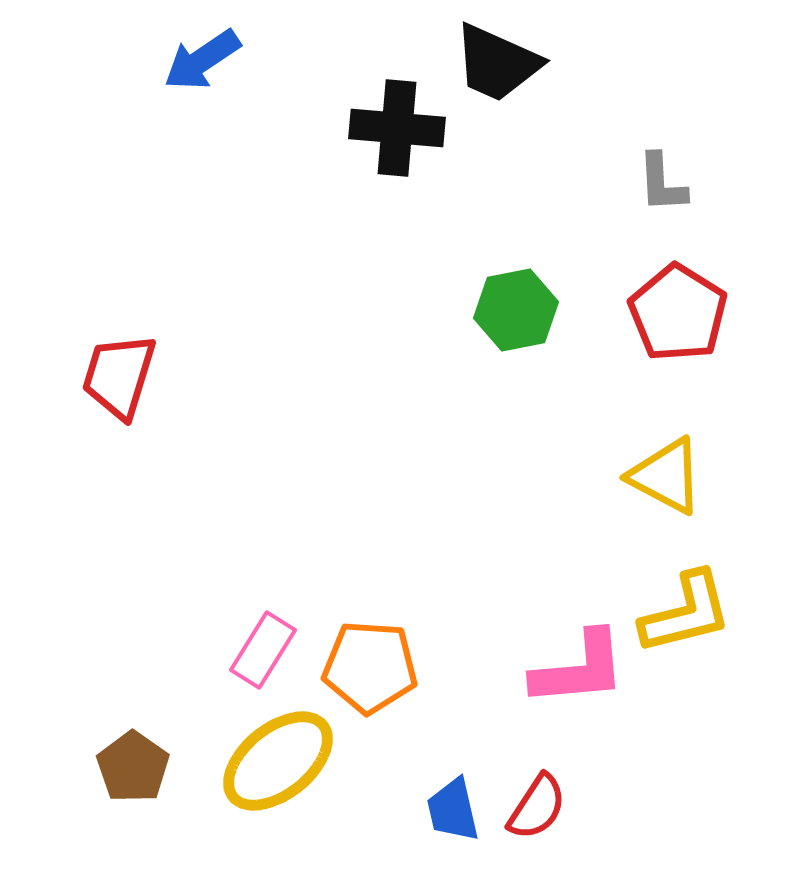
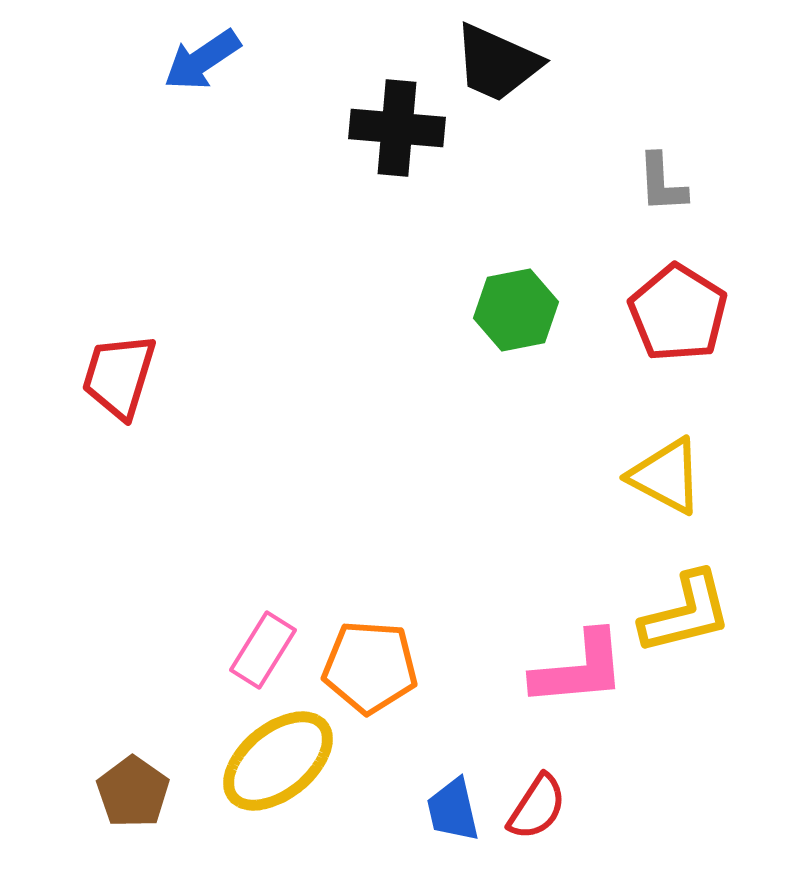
brown pentagon: moved 25 px down
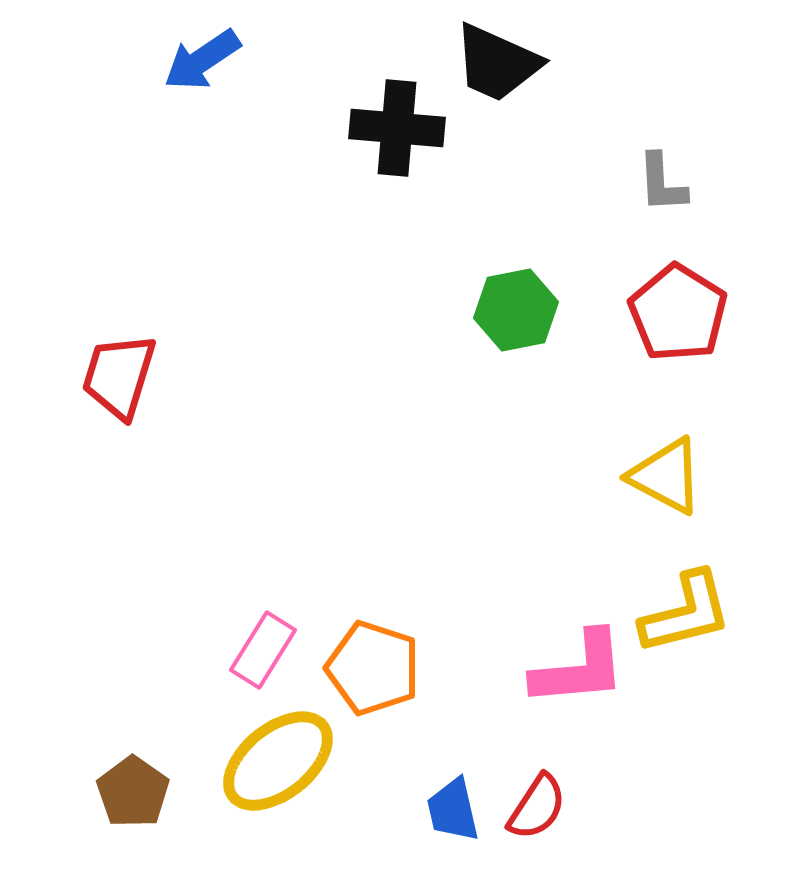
orange pentagon: moved 3 px right, 1 px down; rotated 14 degrees clockwise
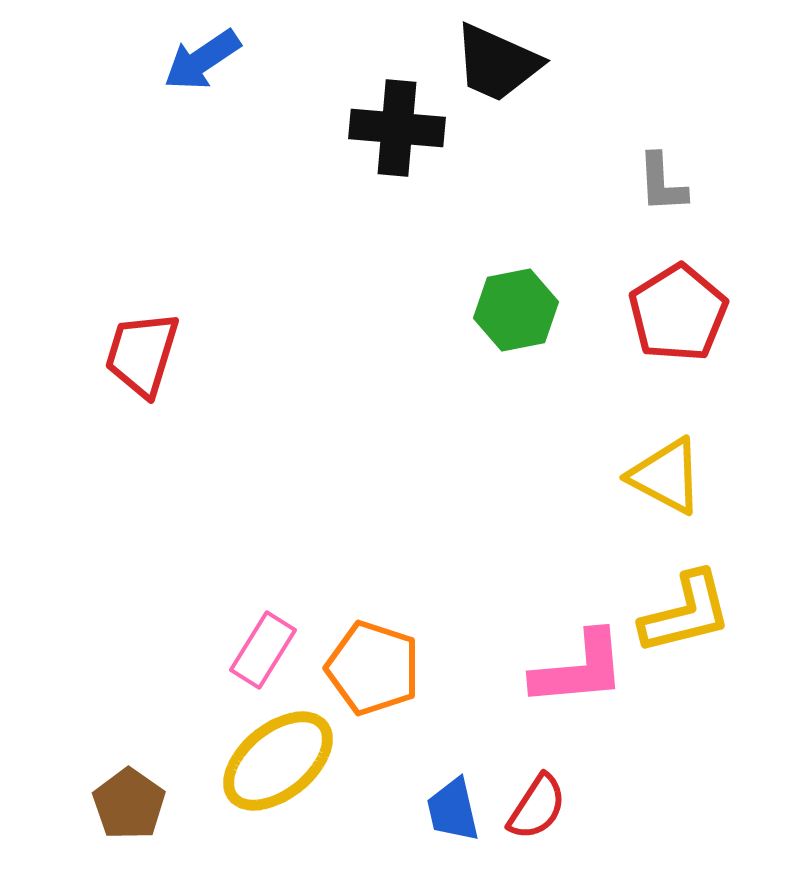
red pentagon: rotated 8 degrees clockwise
red trapezoid: moved 23 px right, 22 px up
brown pentagon: moved 4 px left, 12 px down
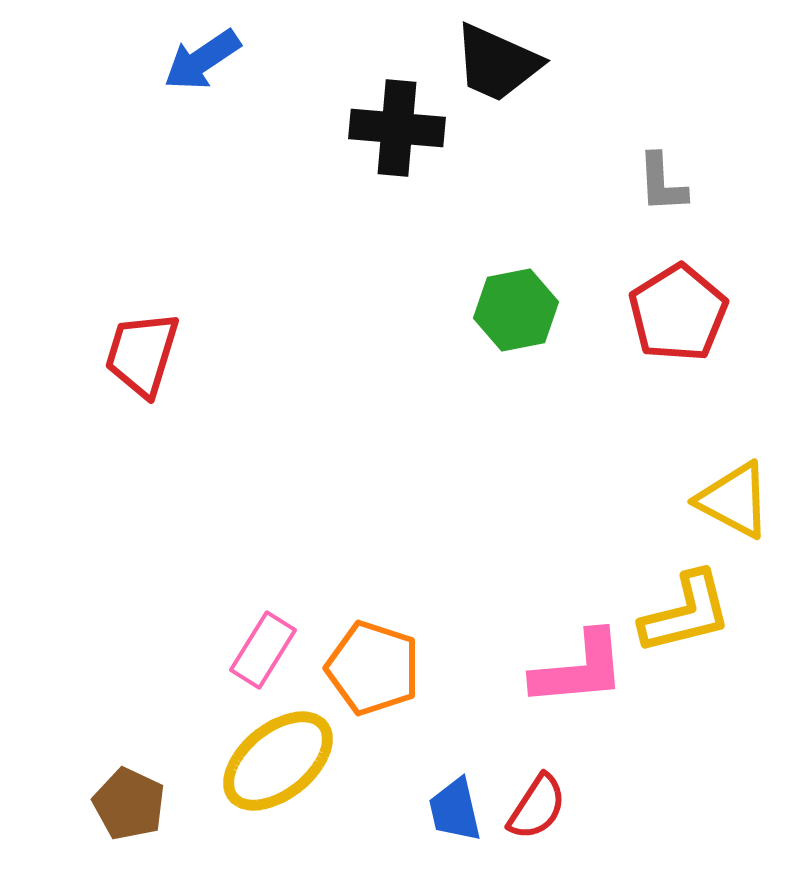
yellow triangle: moved 68 px right, 24 px down
brown pentagon: rotated 10 degrees counterclockwise
blue trapezoid: moved 2 px right
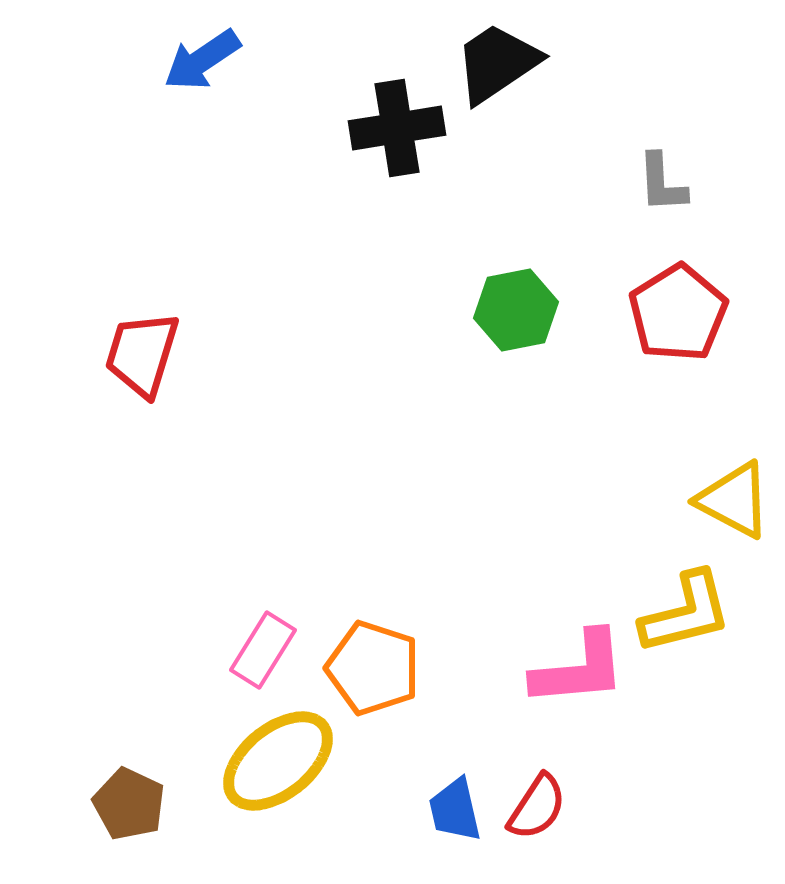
black trapezoid: rotated 122 degrees clockwise
black cross: rotated 14 degrees counterclockwise
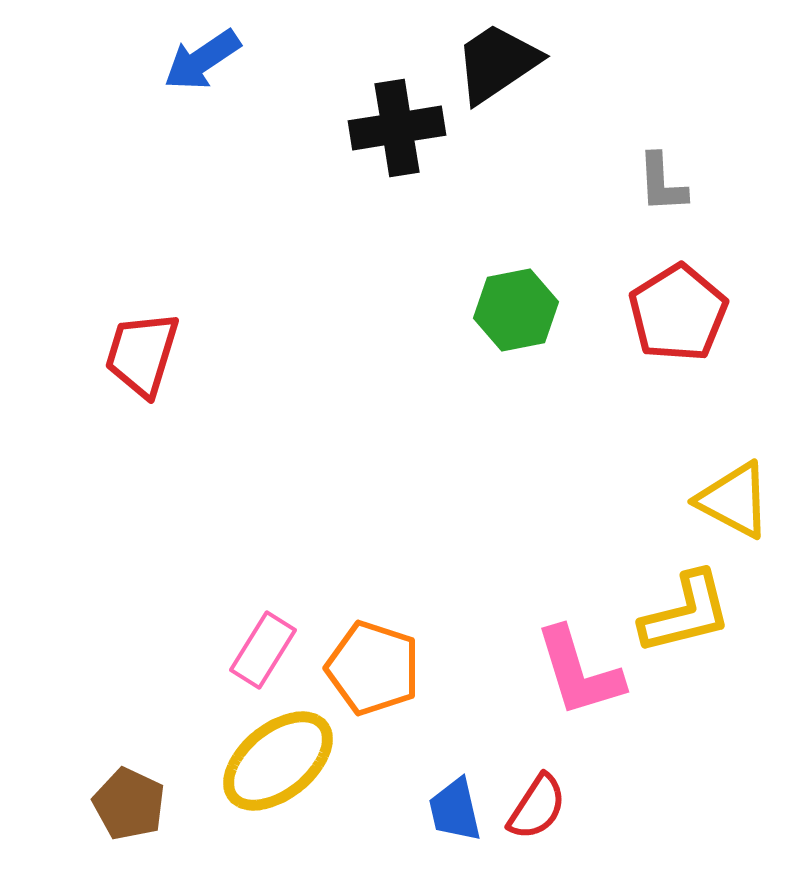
pink L-shape: moved 3 px down; rotated 78 degrees clockwise
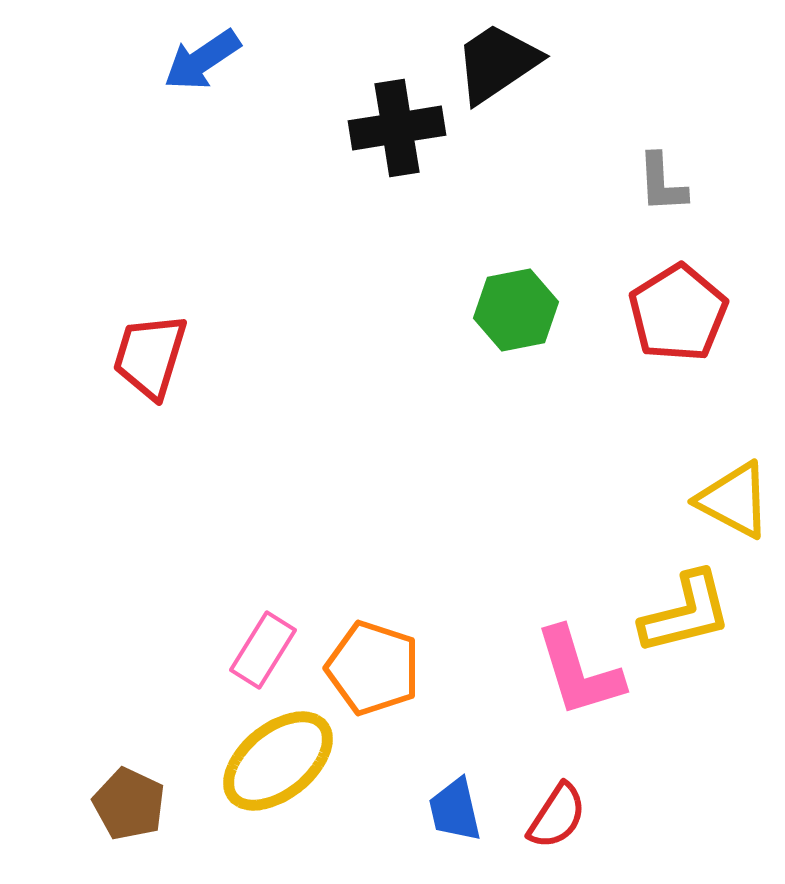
red trapezoid: moved 8 px right, 2 px down
red semicircle: moved 20 px right, 9 px down
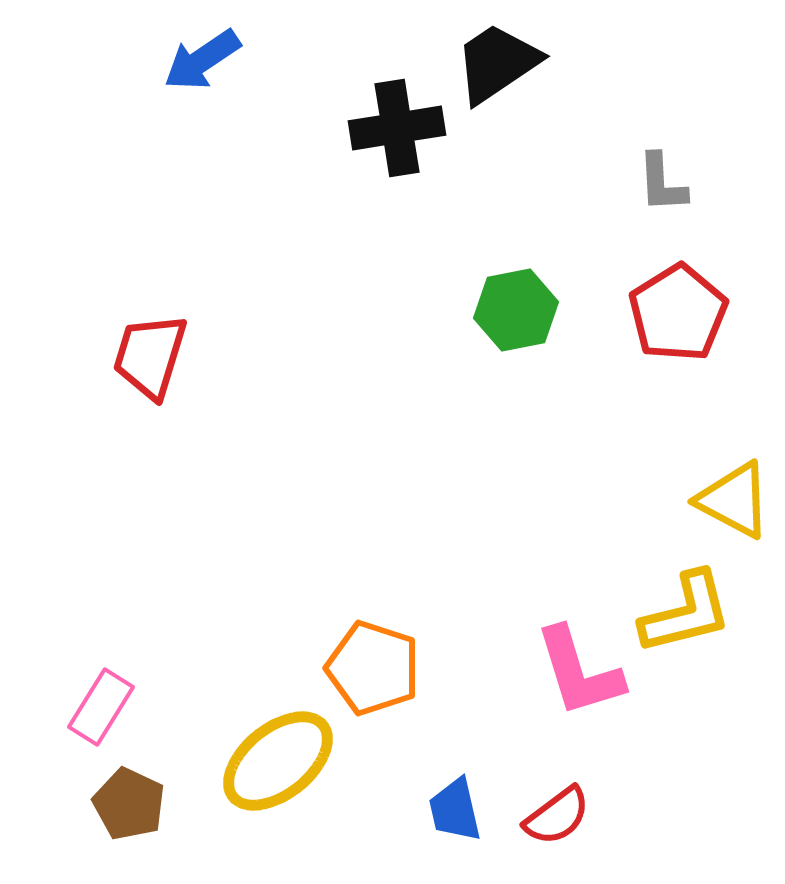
pink rectangle: moved 162 px left, 57 px down
red semicircle: rotated 20 degrees clockwise
